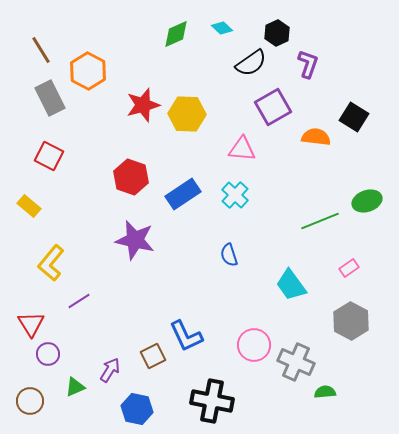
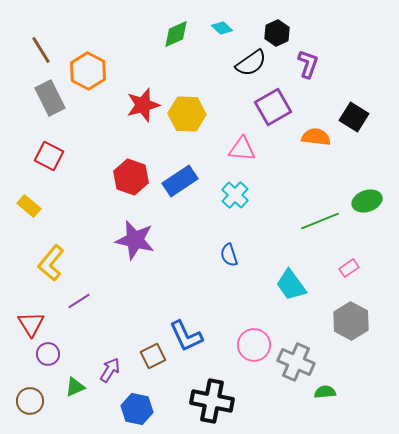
blue rectangle: moved 3 px left, 13 px up
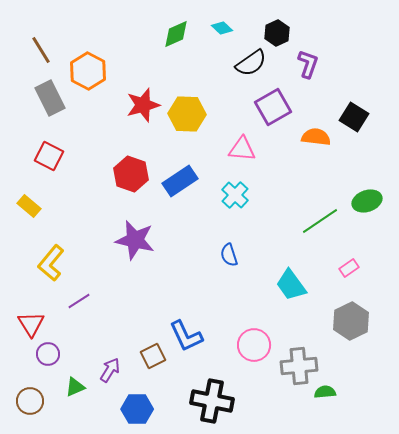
red hexagon: moved 3 px up
green line: rotated 12 degrees counterclockwise
gray hexagon: rotated 6 degrees clockwise
gray cross: moved 3 px right, 4 px down; rotated 30 degrees counterclockwise
blue hexagon: rotated 12 degrees counterclockwise
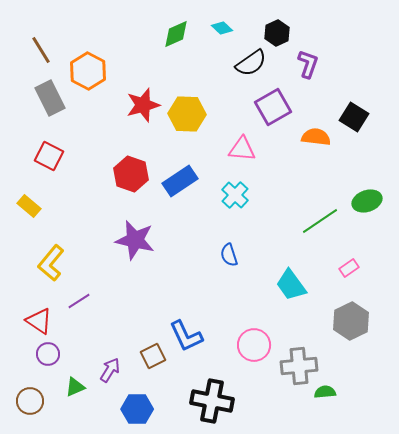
red triangle: moved 8 px right, 3 px up; rotated 24 degrees counterclockwise
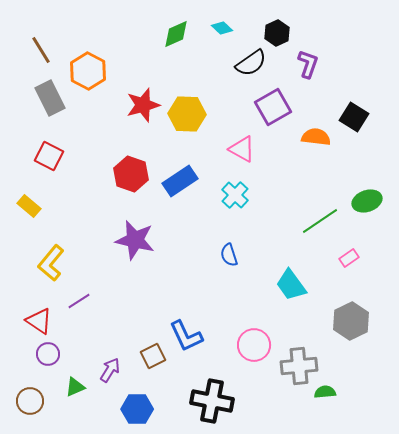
pink triangle: rotated 24 degrees clockwise
pink rectangle: moved 10 px up
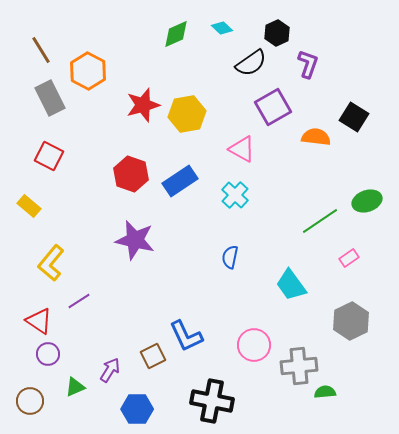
yellow hexagon: rotated 12 degrees counterclockwise
blue semicircle: moved 1 px right, 2 px down; rotated 30 degrees clockwise
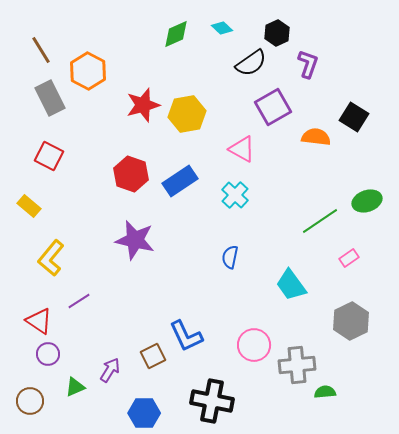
yellow L-shape: moved 5 px up
gray cross: moved 2 px left, 1 px up
blue hexagon: moved 7 px right, 4 px down
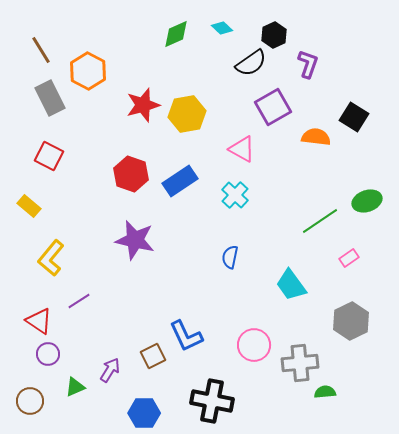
black hexagon: moved 3 px left, 2 px down
gray cross: moved 3 px right, 2 px up
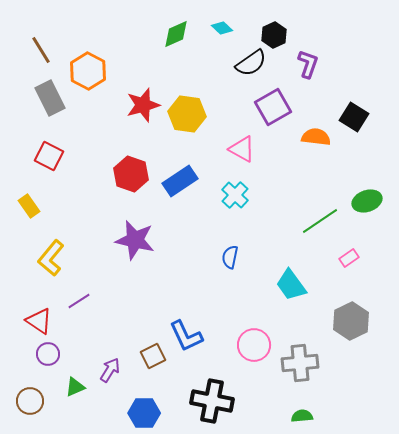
yellow hexagon: rotated 18 degrees clockwise
yellow rectangle: rotated 15 degrees clockwise
green semicircle: moved 23 px left, 24 px down
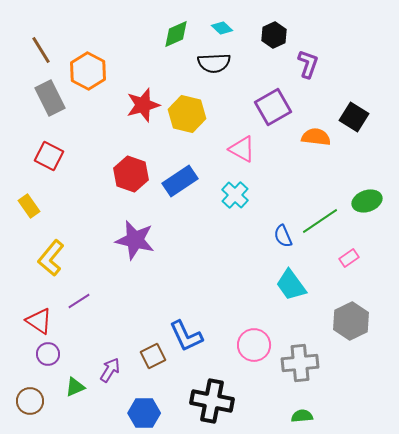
black semicircle: moved 37 px left; rotated 32 degrees clockwise
yellow hexagon: rotated 6 degrees clockwise
blue semicircle: moved 53 px right, 21 px up; rotated 35 degrees counterclockwise
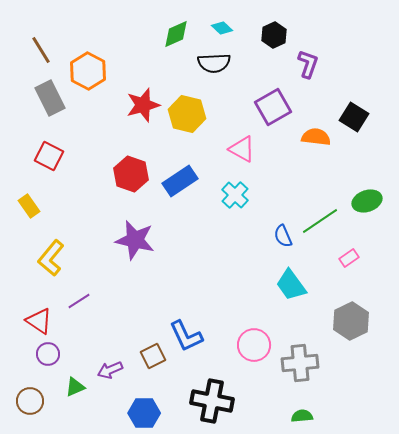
purple arrow: rotated 145 degrees counterclockwise
